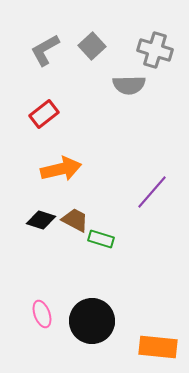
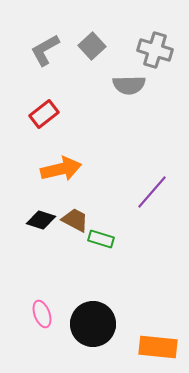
black circle: moved 1 px right, 3 px down
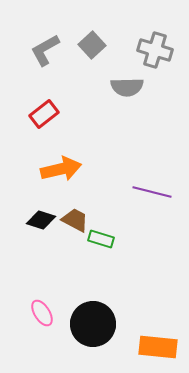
gray square: moved 1 px up
gray semicircle: moved 2 px left, 2 px down
purple line: rotated 63 degrees clockwise
pink ellipse: moved 1 px up; rotated 12 degrees counterclockwise
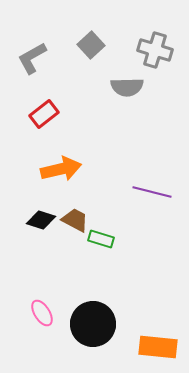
gray square: moved 1 px left
gray L-shape: moved 13 px left, 8 px down
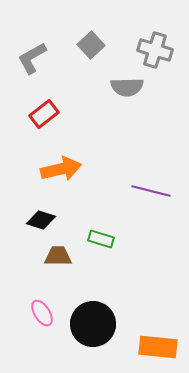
purple line: moved 1 px left, 1 px up
brown trapezoid: moved 17 px left, 36 px down; rotated 28 degrees counterclockwise
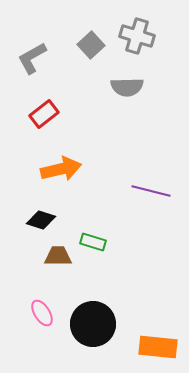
gray cross: moved 18 px left, 14 px up
green rectangle: moved 8 px left, 3 px down
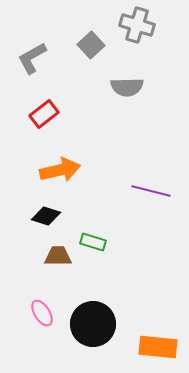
gray cross: moved 11 px up
orange arrow: moved 1 px left, 1 px down
black diamond: moved 5 px right, 4 px up
